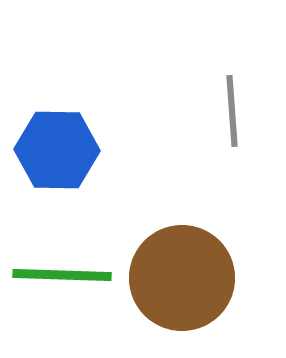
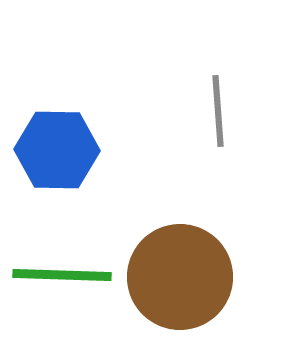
gray line: moved 14 px left
brown circle: moved 2 px left, 1 px up
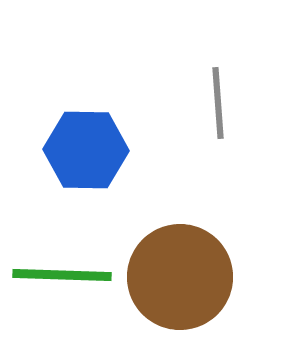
gray line: moved 8 px up
blue hexagon: moved 29 px right
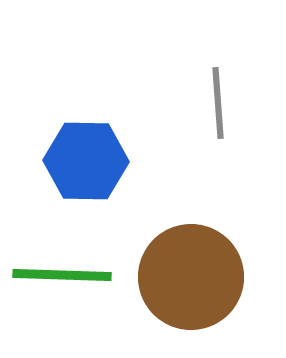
blue hexagon: moved 11 px down
brown circle: moved 11 px right
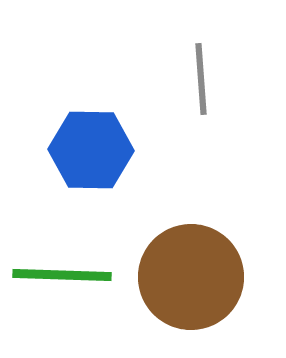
gray line: moved 17 px left, 24 px up
blue hexagon: moved 5 px right, 11 px up
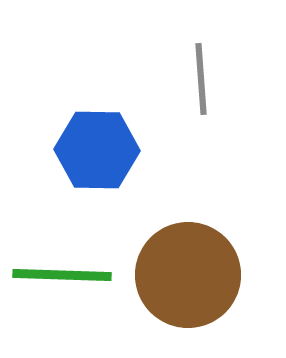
blue hexagon: moved 6 px right
brown circle: moved 3 px left, 2 px up
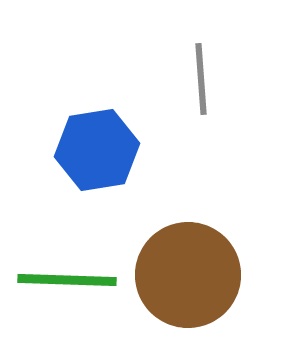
blue hexagon: rotated 10 degrees counterclockwise
green line: moved 5 px right, 5 px down
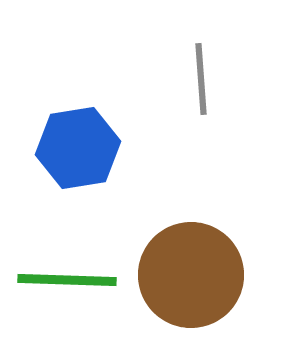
blue hexagon: moved 19 px left, 2 px up
brown circle: moved 3 px right
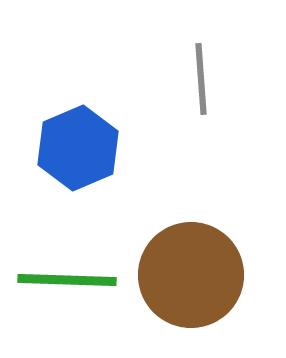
blue hexagon: rotated 14 degrees counterclockwise
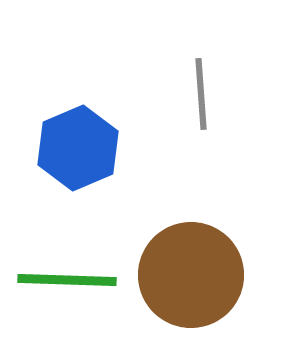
gray line: moved 15 px down
